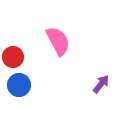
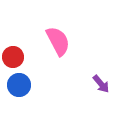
purple arrow: rotated 102 degrees clockwise
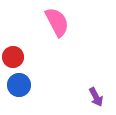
pink semicircle: moved 1 px left, 19 px up
purple arrow: moved 5 px left, 13 px down; rotated 12 degrees clockwise
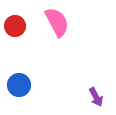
red circle: moved 2 px right, 31 px up
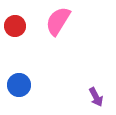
pink semicircle: moved 1 px right, 1 px up; rotated 120 degrees counterclockwise
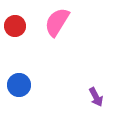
pink semicircle: moved 1 px left, 1 px down
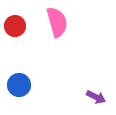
pink semicircle: rotated 132 degrees clockwise
purple arrow: rotated 36 degrees counterclockwise
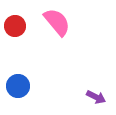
pink semicircle: rotated 24 degrees counterclockwise
blue circle: moved 1 px left, 1 px down
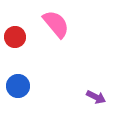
pink semicircle: moved 1 px left, 2 px down
red circle: moved 11 px down
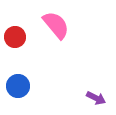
pink semicircle: moved 1 px down
purple arrow: moved 1 px down
